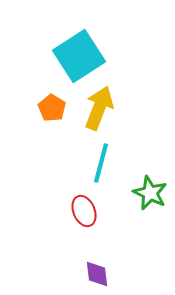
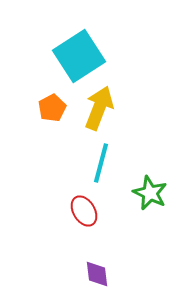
orange pentagon: rotated 12 degrees clockwise
red ellipse: rotated 8 degrees counterclockwise
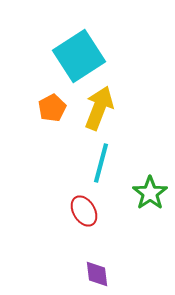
green star: rotated 12 degrees clockwise
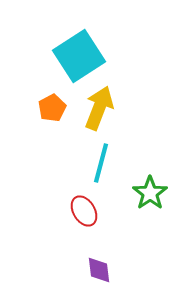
purple diamond: moved 2 px right, 4 px up
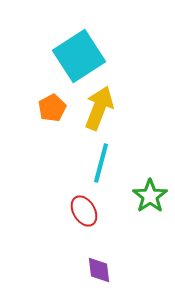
green star: moved 3 px down
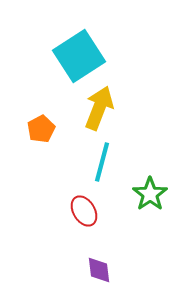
orange pentagon: moved 11 px left, 21 px down
cyan line: moved 1 px right, 1 px up
green star: moved 2 px up
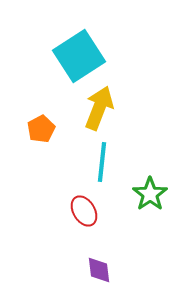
cyan line: rotated 9 degrees counterclockwise
